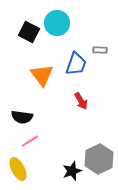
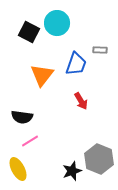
orange triangle: rotated 15 degrees clockwise
gray hexagon: rotated 12 degrees counterclockwise
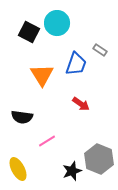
gray rectangle: rotated 32 degrees clockwise
orange triangle: rotated 10 degrees counterclockwise
red arrow: moved 3 px down; rotated 24 degrees counterclockwise
pink line: moved 17 px right
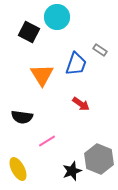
cyan circle: moved 6 px up
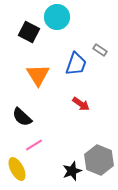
orange triangle: moved 4 px left
black semicircle: rotated 35 degrees clockwise
pink line: moved 13 px left, 4 px down
gray hexagon: moved 1 px down
yellow ellipse: moved 1 px left
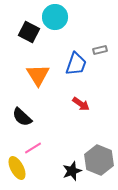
cyan circle: moved 2 px left
gray rectangle: rotated 48 degrees counterclockwise
pink line: moved 1 px left, 3 px down
yellow ellipse: moved 1 px up
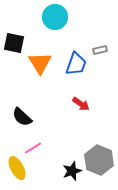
black square: moved 15 px left, 11 px down; rotated 15 degrees counterclockwise
orange triangle: moved 2 px right, 12 px up
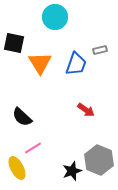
red arrow: moved 5 px right, 6 px down
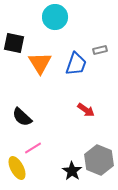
black star: rotated 18 degrees counterclockwise
